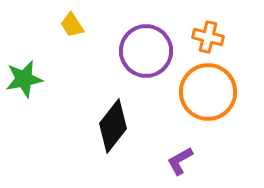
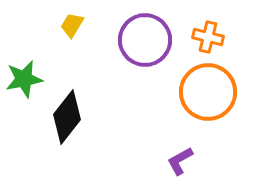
yellow trapezoid: rotated 64 degrees clockwise
purple circle: moved 1 px left, 11 px up
black diamond: moved 46 px left, 9 px up
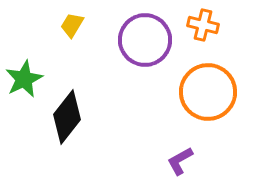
orange cross: moved 5 px left, 12 px up
green star: rotated 15 degrees counterclockwise
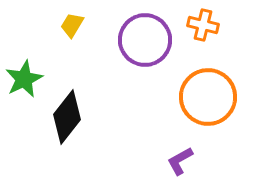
orange circle: moved 5 px down
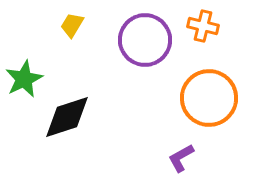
orange cross: moved 1 px down
orange circle: moved 1 px right, 1 px down
black diamond: rotated 34 degrees clockwise
purple L-shape: moved 1 px right, 3 px up
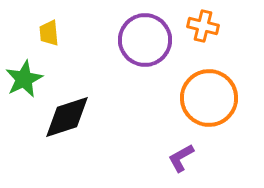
yellow trapezoid: moved 23 px left, 8 px down; rotated 36 degrees counterclockwise
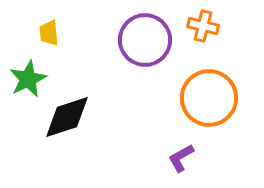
green star: moved 4 px right
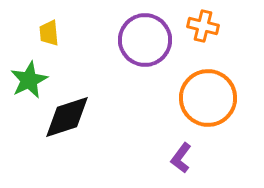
green star: moved 1 px right, 1 px down
orange circle: moved 1 px left
purple L-shape: rotated 24 degrees counterclockwise
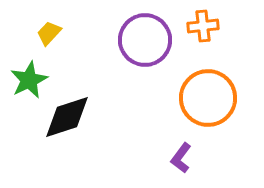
orange cross: rotated 20 degrees counterclockwise
yellow trapezoid: rotated 48 degrees clockwise
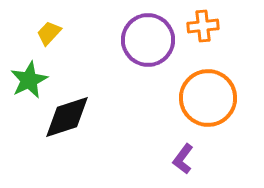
purple circle: moved 3 px right
purple L-shape: moved 2 px right, 1 px down
